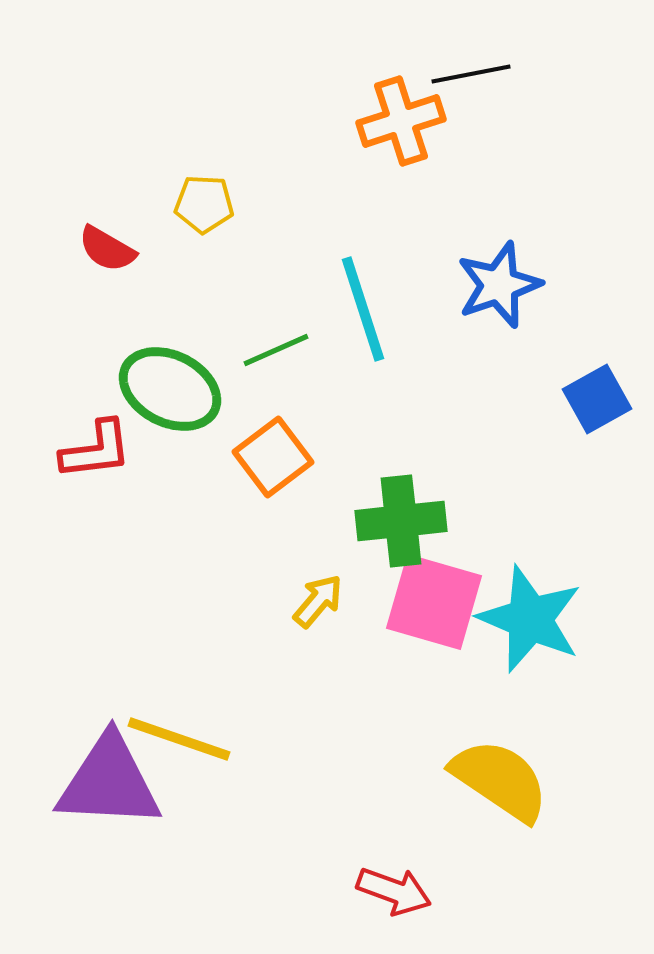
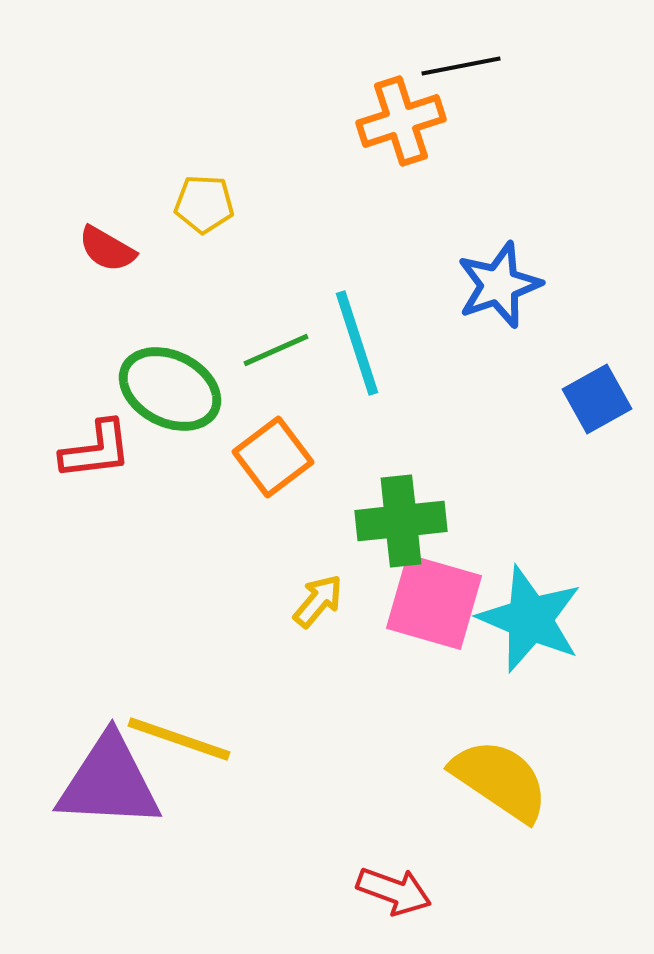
black line: moved 10 px left, 8 px up
cyan line: moved 6 px left, 34 px down
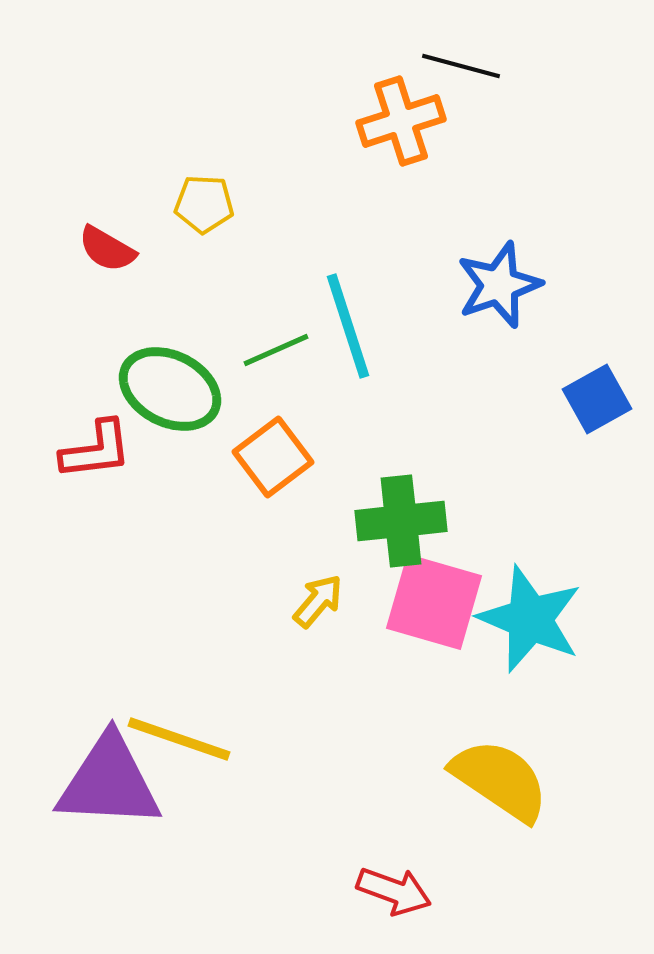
black line: rotated 26 degrees clockwise
cyan line: moved 9 px left, 17 px up
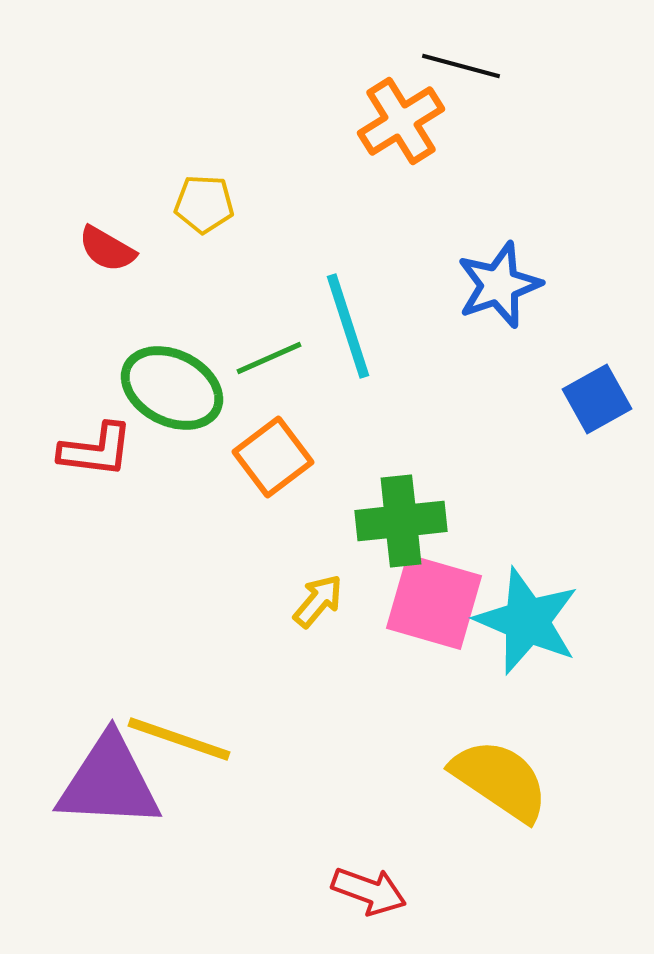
orange cross: rotated 14 degrees counterclockwise
green line: moved 7 px left, 8 px down
green ellipse: moved 2 px right, 1 px up
red L-shape: rotated 14 degrees clockwise
cyan star: moved 3 px left, 2 px down
red arrow: moved 25 px left
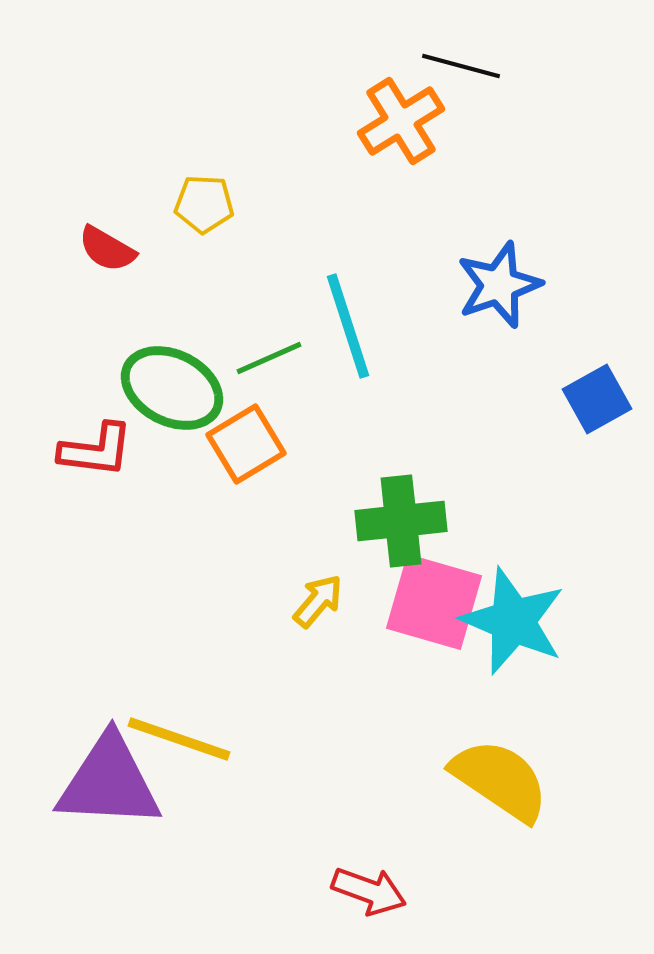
orange square: moved 27 px left, 13 px up; rotated 6 degrees clockwise
cyan star: moved 14 px left
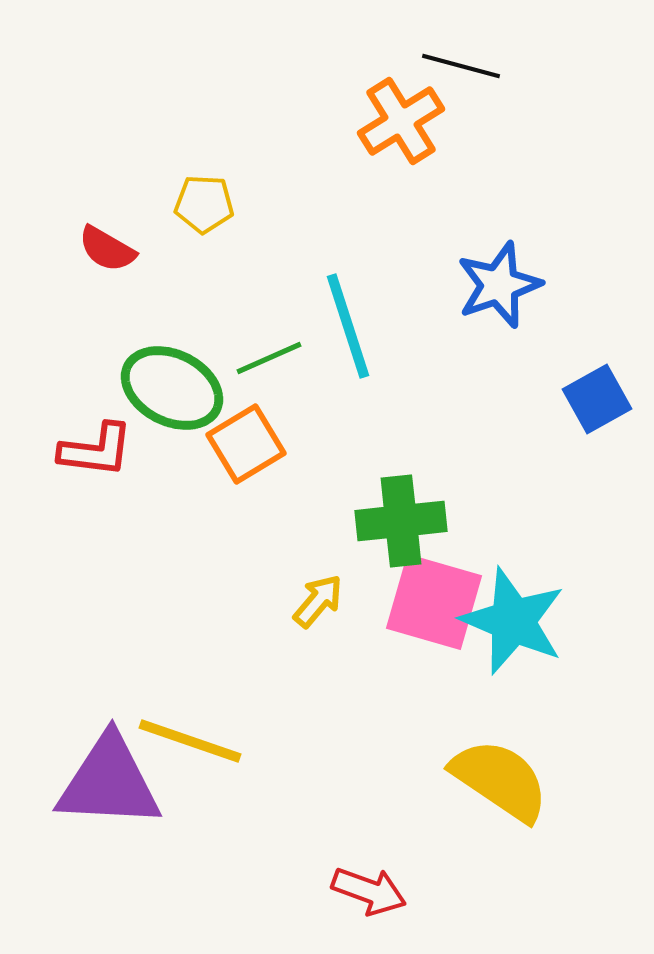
yellow line: moved 11 px right, 2 px down
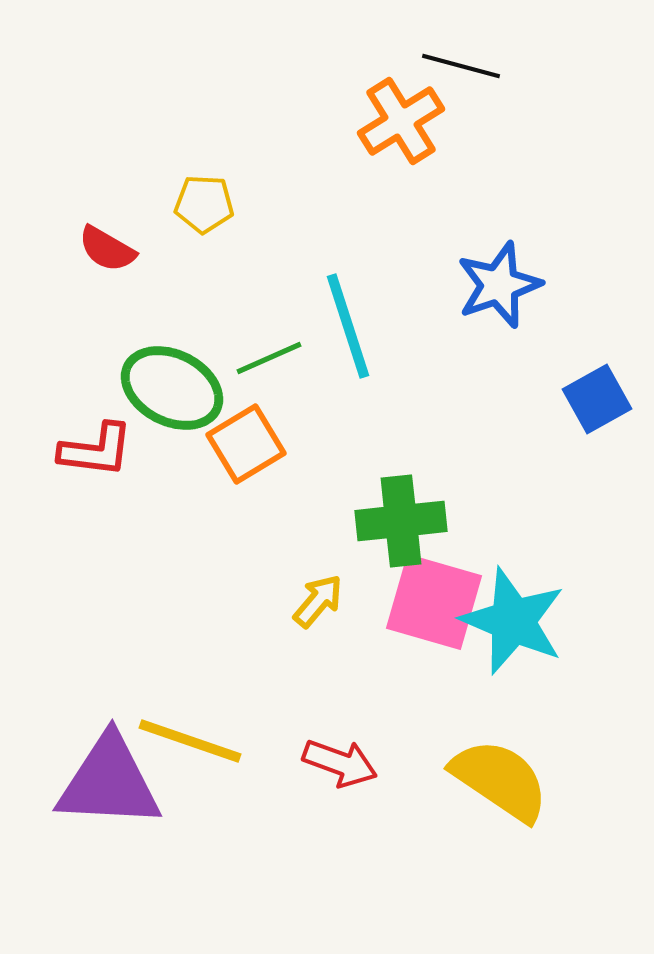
red arrow: moved 29 px left, 128 px up
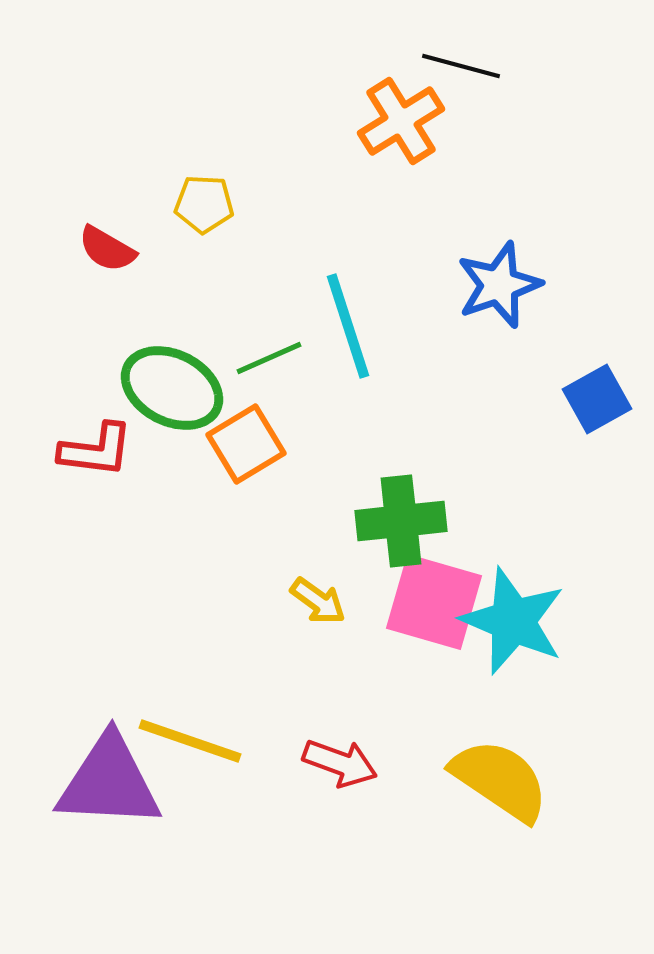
yellow arrow: rotated 86 degrees clockwise
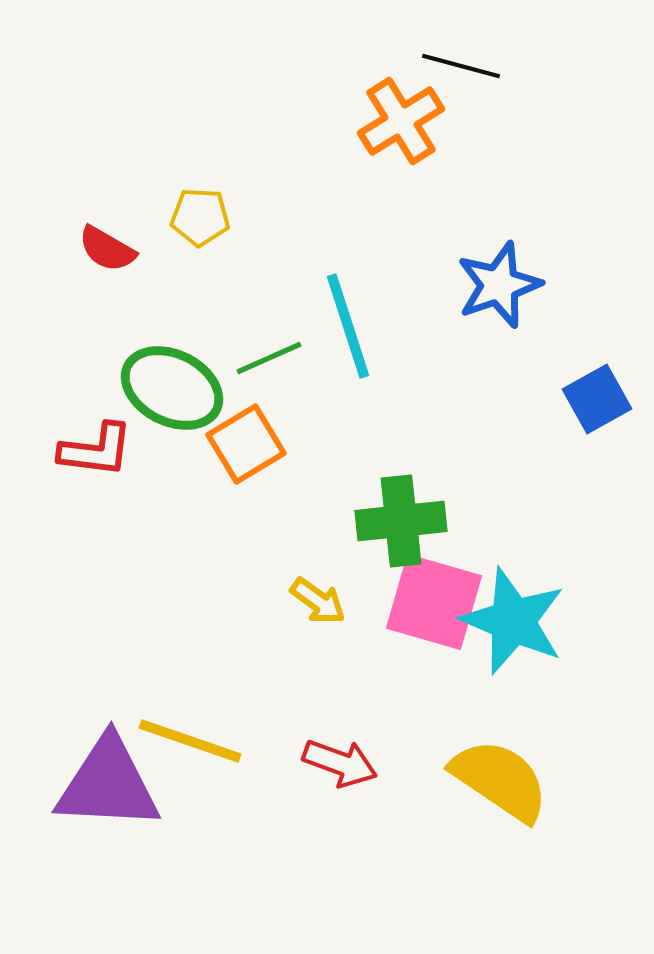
yellow pentagon: moved 4 px left, 13 px down
purple triangle: moved 1 px left, 2 px down
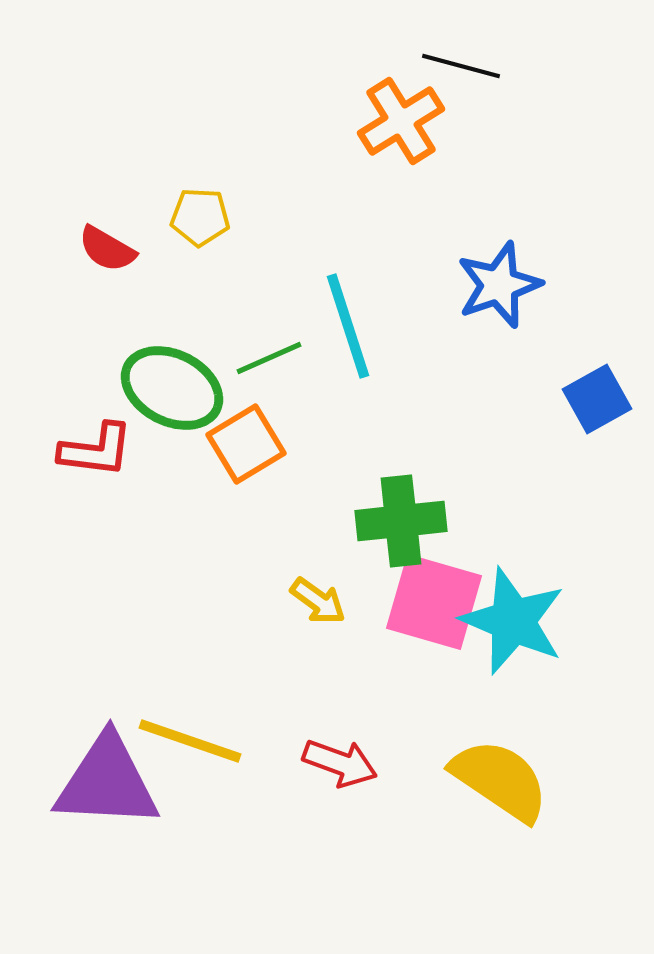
purple triangle: moved 1 px left, 2 px up
